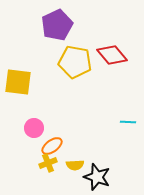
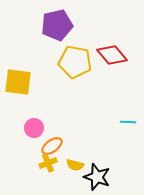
purple pentagon: rotated 12 degrees clockwise
yellow semicircle: rotated 18 degrees clockwise
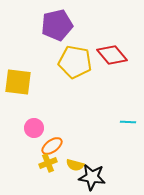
black star: moved 5 px left; rotated 12 degrees counterclockwise
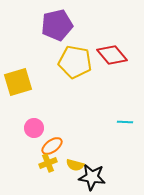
yellow square: rotated 24 degrees counterclockwise
cyan line: moved 3 px left
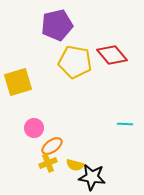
cyan line: moved 2 px down
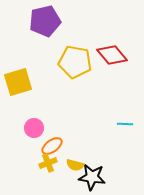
purple pentagon: moved 12 px left, 4 px up
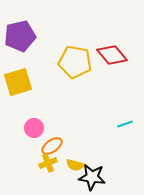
purple pentagon: moved 25 px left, 15 px down
cyan line: rotated 21 degrees counterclockwise
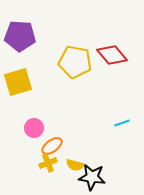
purple pentagon: rotated 16 degrees clockwise
cyan line: moved 3 px left, 1 px up
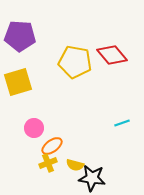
black star: moved 1 px down
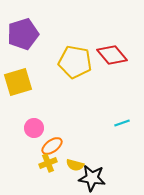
purple pentagon: moved 3 px right, 2 px up; rotated 20 degrees counterclockwise
